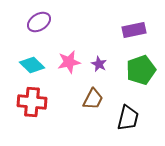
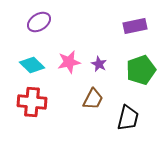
purple rectangle: moved 1 px right, 4 px up
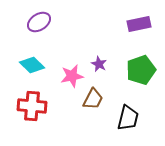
purple rectangle: moved 4 px right, 2 px up
pink star: moved 3 px right, 14 px down
red cross: moved 4 px down
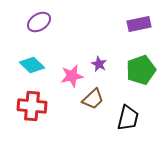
brown trapezoid: rotated 20 degrees clockwise
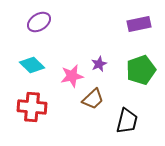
purple star: rotated 21 degrees clockwise
red cross: moved 1 px down
black trapezoid: moved 1 px left, 3 px down
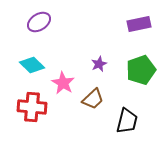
pink star: moved 9 px left, 7 px down; rotated 30 degrees counterclockwise
